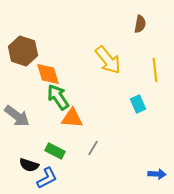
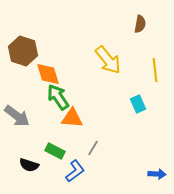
blue L-shape: moved 28 px right, 7 px up; rotated 10 degrees counterclockwise
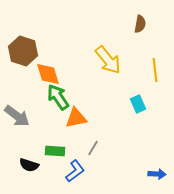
orange triangle: moved 4 px right; rotated 15 degrees counterclockwise
green rectangle: rotated 24 degrees counterclockwise
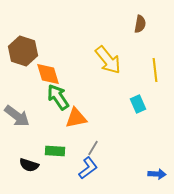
blue L-shape: moved 13 px right, 3 px up
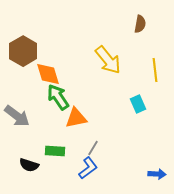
brown hexagon: rotated 12 degrees clockwise
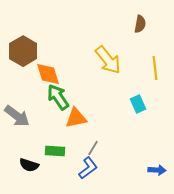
yellow line: moved 2 px up
blue arrow: moved 4 px up
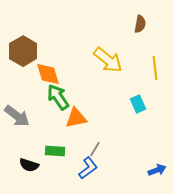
yellow arrow: rotated 12 degrees counterclockwise
gray line: moved 2 px right, 1 px down
blue arrow: rotated 24 degrees counterclockwise
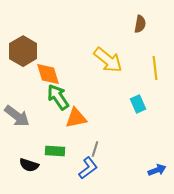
gray line: rotated 14 degrees counterclockwise
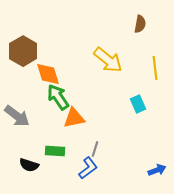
orange triangle: moved 2 px left
